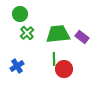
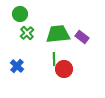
blue cross: rotated 16 degrees counterclockwise
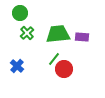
green circle: moved 1 px up
purple rectangle: rotated 32 degrees counterclockwise
green line: rotated 40 degrees clockwise
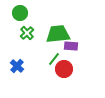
purple rectangle: moved 11 px left, 9 px down
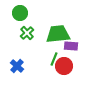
green line: rotated 16 degrees counterclockwise
red circle: moved 3 px up
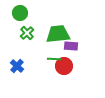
green line: rotated 72 degrees clockwise
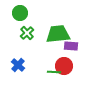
green line: moved 13 px down
blue cross: moved 1 px right, 1 px up
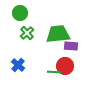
red circle: moved 1 px right
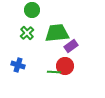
green circle: moved 12 px right, 3 px up
green trapezoid: moved 1 px left, 1 px up
purple rectangle: rotated 40 degrees counterclockwise
blue cross: rotated 24 degrees counterclockwise
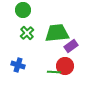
green circle: moved 9 px left
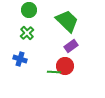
green circle: moved 6 px right
green trapezoid: moved 10 px right, 12 px up; rotated 50 degrees clockwise
blue cross: moved 2 px right, 6 px up
